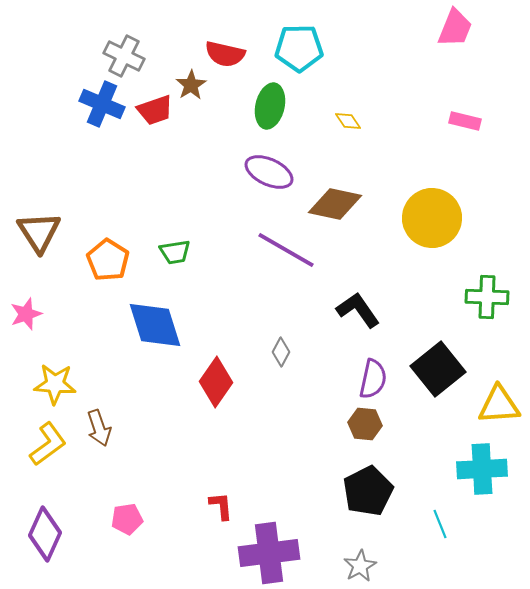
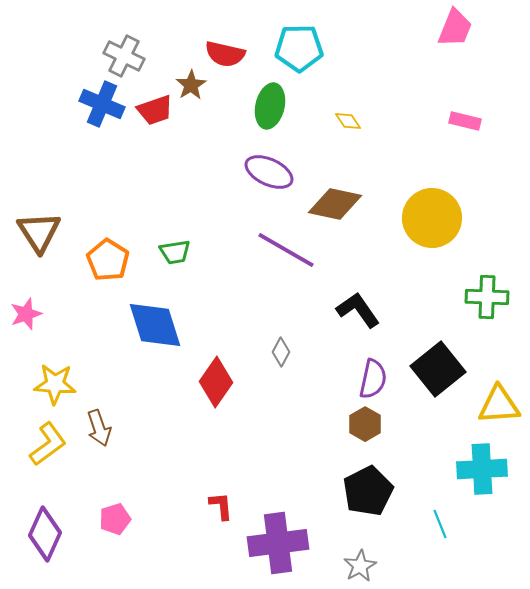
brown hexagon: rotated 24 degrees clockwise
pink pentagon: moved 12 px left; rotated 8 degrees counterclockwise
purple cross: moved 9 px right, 10 px up
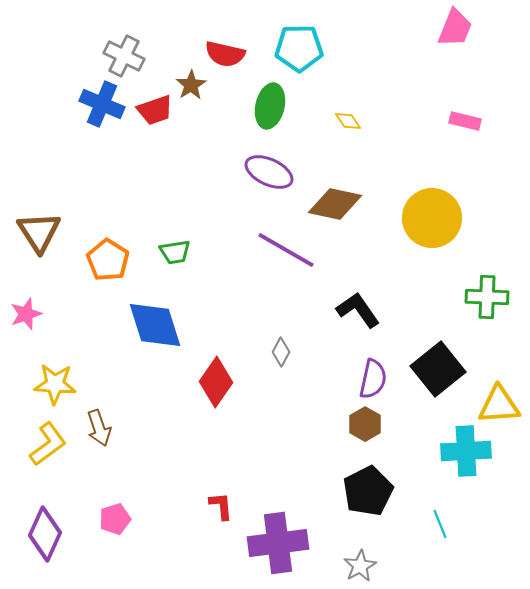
cyan cross: moved 16 px left, 18 px up
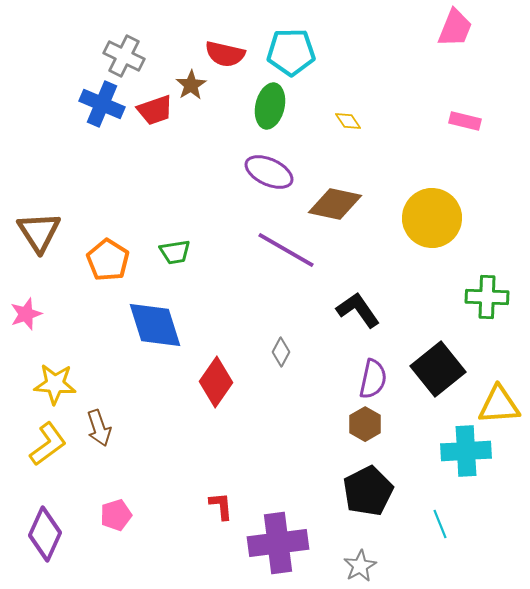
cyan pentagon: moved 8 px left, 4 px down
pink pentagon: moved 1 px right, 4 px up
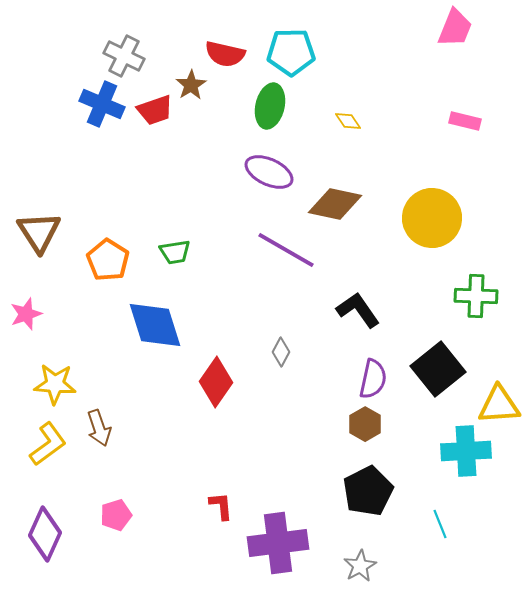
green cross: moved 11 px left, 1 px up
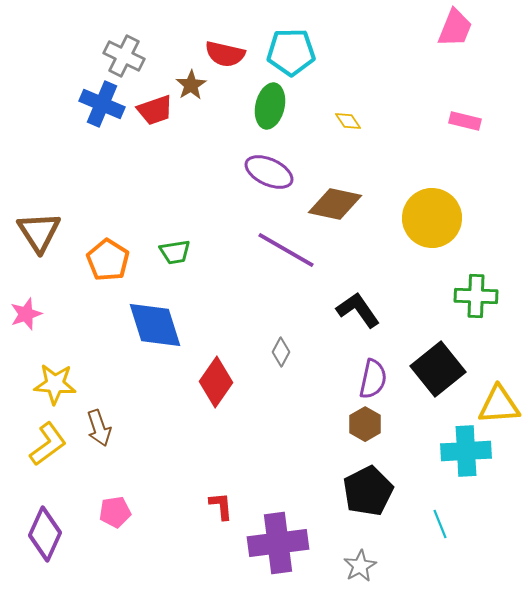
pink pentagon: moved 1 px left, 3 px up; rotated 8 degrees clockwise
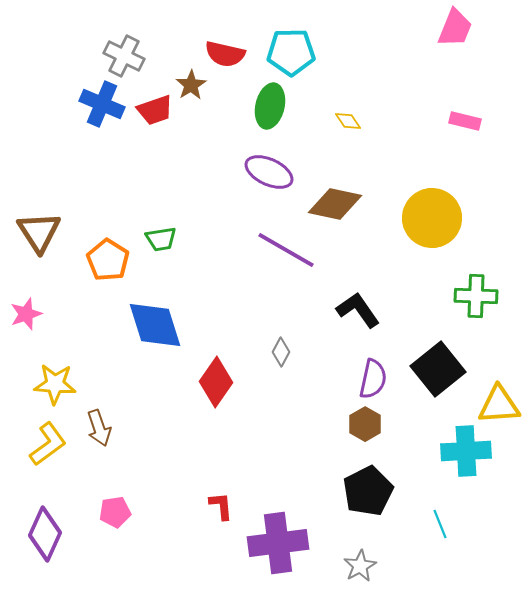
green trapezoid: moved 14 px left, 13 px up
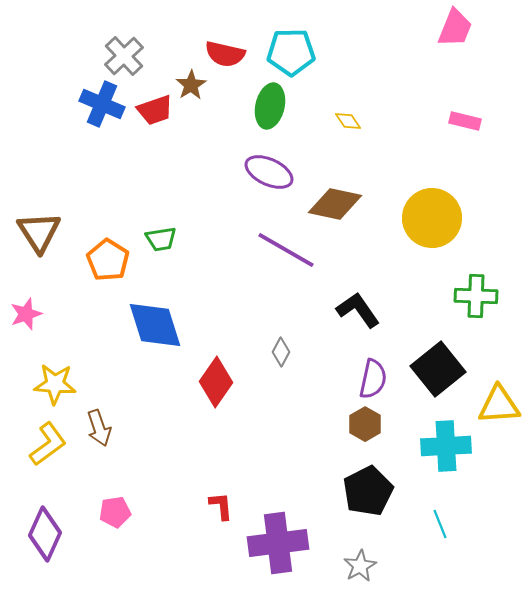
gray cross: rotated 21 degrees clockwise
cyan cross: moved 20 px left, 5 px up
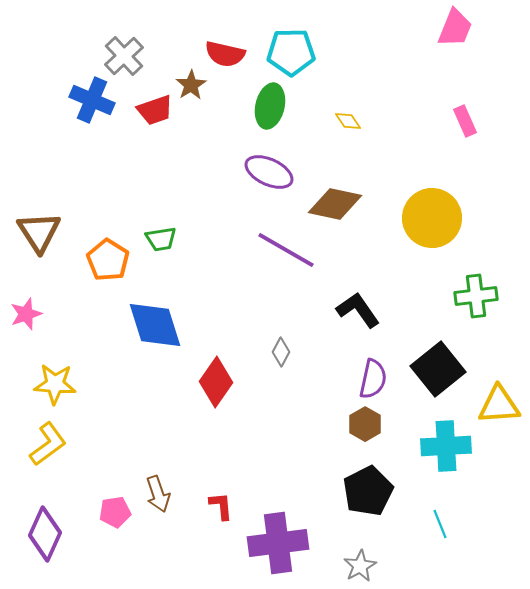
blue cross: moved 10 px left, 4 px up
pink rectangle: rotated 52 degrees clockwise
green cross: rotated 9 degrees counterclockwise
brown arrow: moved 59 px right, 66 px down
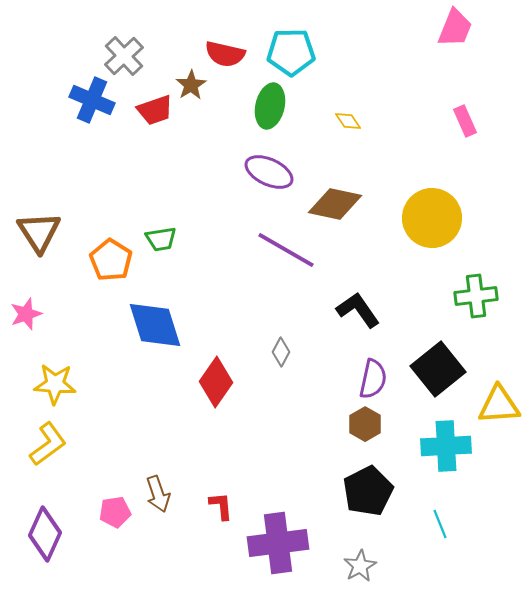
orange pentagon: moved 3 px right
